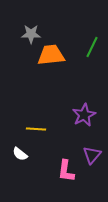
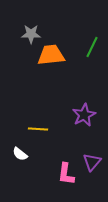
yellow line: moved 2 px right
purple triangle: moved 7 px down
pink L-shape: moved 3 px down
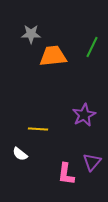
orange trapezoid: moved 2 px right, 1 px down
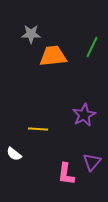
white semicircle: moved 6 px left
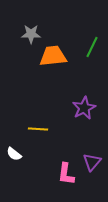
purple star: moved 7 px up
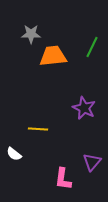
purple star: rotated 20 degrees counterclockwise
pink L-shape: moved 3 px left, 5 px down
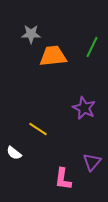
yellow line: rotated 30 degrees clockwise
white semicircle: moved 1 px up
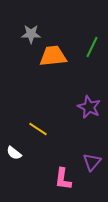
purple star: moved 5 px right, 1 px up
